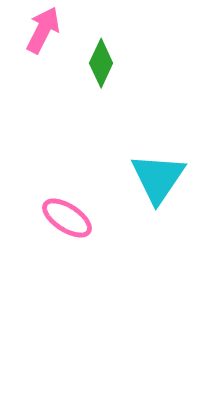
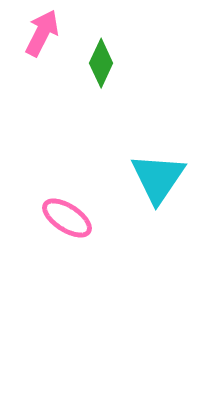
pink arrow: moved 1 px left, 3 px down
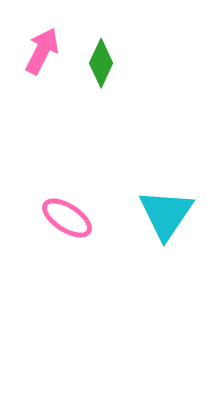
pink arrow: moved 18 px down
cyan triangle: moved 8 px right, 36 px down
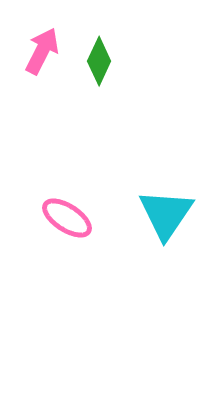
green diamond: moved 2 px left, 2 px up
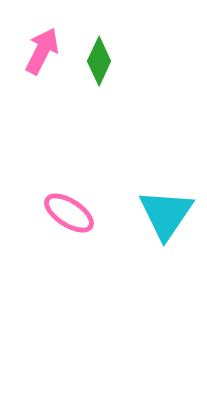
pink ellipse: moved 2 px right, 5 px up
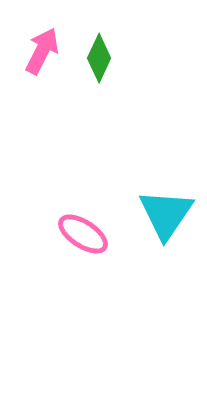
green diamond: moved 3 px up
pink ellipse: moved 14 px right, 21 px down
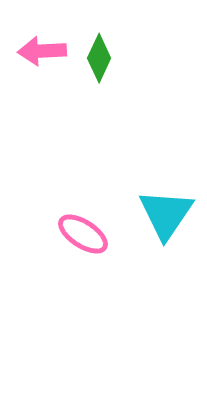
pink arrow: rotated 120 degrees counterclockwise
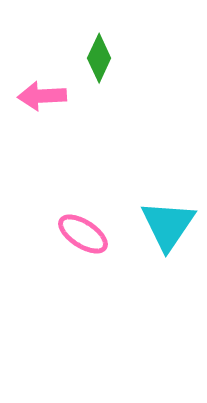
pink arrow: moved 45 px down
cyan triangle: moved 2 px right, 11 px down
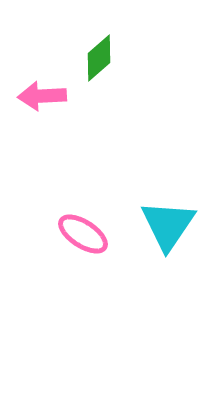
green diamond: rotated 24 degrees clockwise
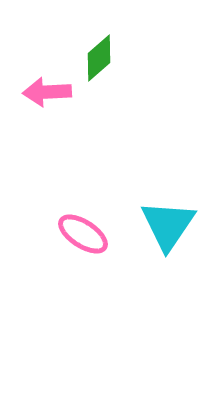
pink arrow: moved 5 px right, 4 px up
